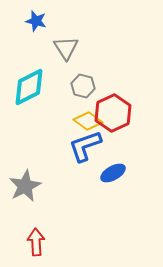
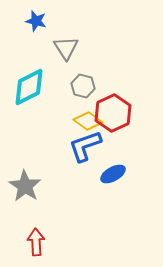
blue ellipse: moved 1 px down
gray star: rotated 12 degrees counterclockwise
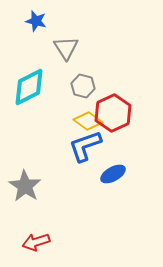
red arrow: rotated 104 degrees counterclockwise
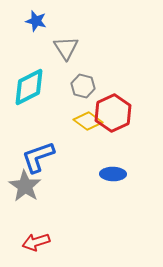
blue L-shape: moved 47 px left, 11 px down
blue ellipse: rotated 30 degrees clockwise
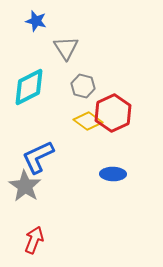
blue L-shape: rotated 6 degrees counterclockwise
red arrow: moved 2 px left, 2 px up; rotated 128 degrees clockwise
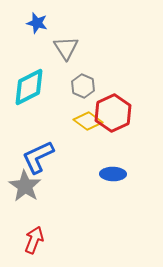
blue star: moved 1 px right, 2 px down
gray hexagon: rotated 10 degrees clockwise
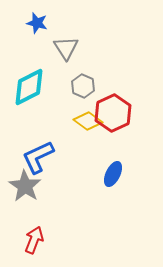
blue ellipse: rotated 65 degrees counterclockwise
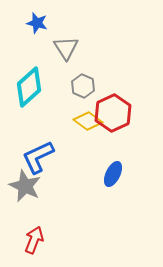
cyan diamond: rotated 15 degrees counterclockwise
gray star: rotated 8 degrees counterclockwise
